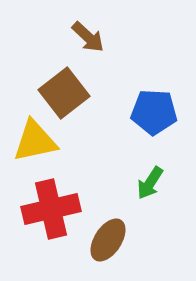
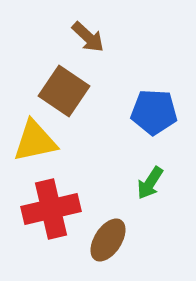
brown square: moved 2 px up; rotated 18 degrees counterclockwise
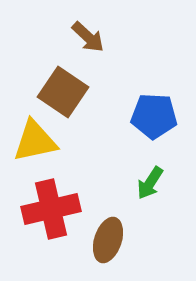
brown square: moved 1 px left, 1 px down
blue pentagon: moved 4 px down
brown ellipse: rotated 15 degrees counterclockwise
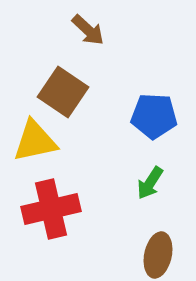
brown arrow: moved 7 px up
brown ellipse: moved 50 px right, 15 px down; rotated 6 degrees counterclockwise
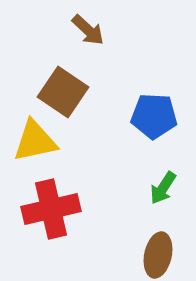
green arrow: moved 13 px right, 5 px down
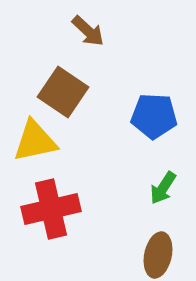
brown arrow: moved 1 px down
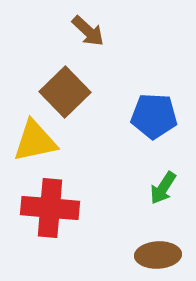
brown square: moved 2 px right; rotated 12 degrees clockwise
red cross: moved 1 px left, 1 px up; rotated 18 degrees clockwise
brown ellipse: rotated 75 degrees clockwise
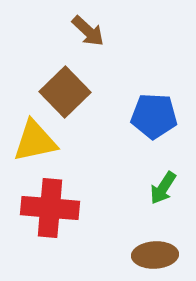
brown ellipse: moved 3 px left
